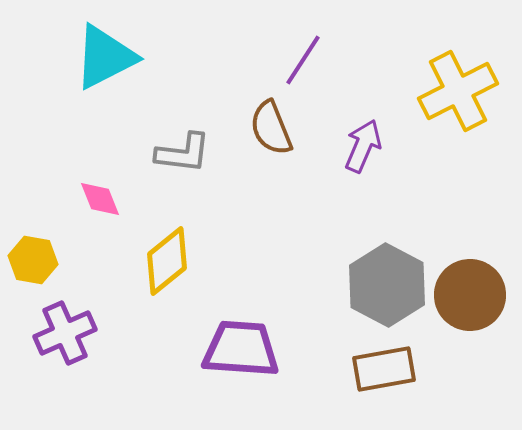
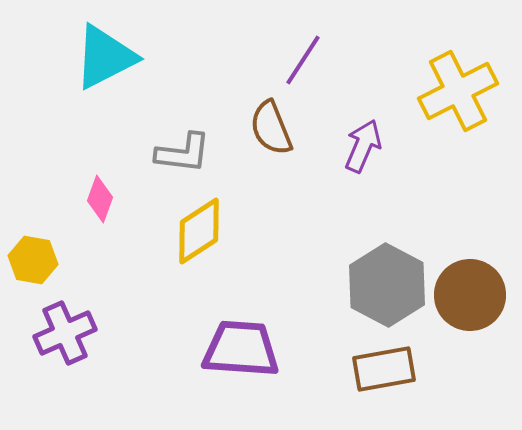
pink diamond: rotated 42 degrees clockwise
yellow diamond: moved 32 px right, 30 px up; rotated 6 degrees clockwise
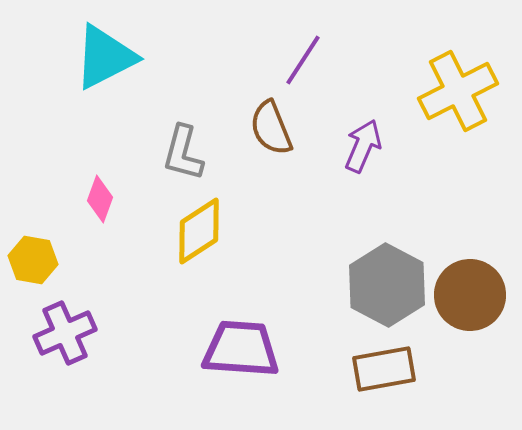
gray L-shape: rotated 98 degrees clockwise
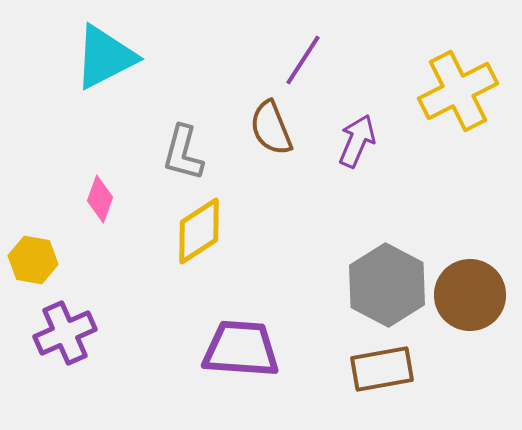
purple arrow: moved 6 px left, 5 px up
brown rectangle: moved 2 px left
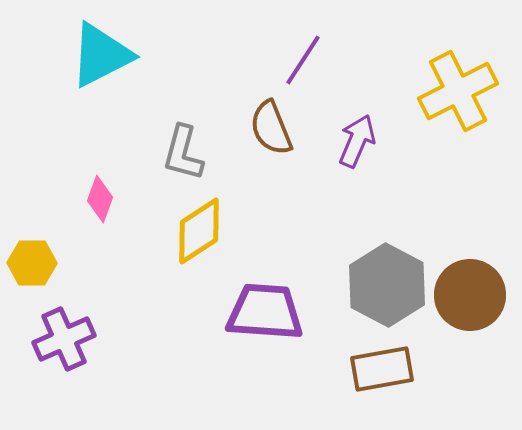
cyan triangle: moved 4 px left, 2 px up
yellow hexagon: moved 1 px left, 3 px down; rotated 9 degrees counterclockwise
purple cross: moved 1 px left, 6 px down
purple trapezoid: moved 24 px right, 37 px up
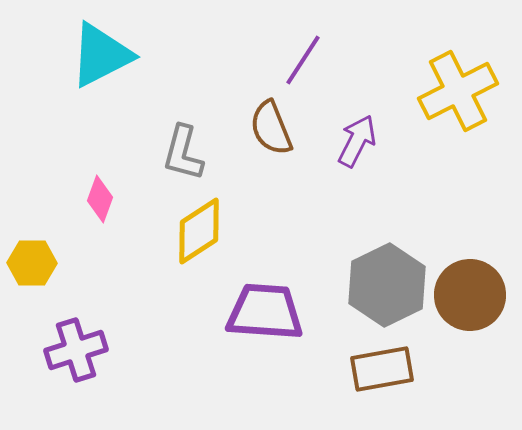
purple arrow: rotated 4 degrees clockwise
gray hexagon: rotated 6 degrees clockwise
purple cross: moved 12 px right, 11 px down; rotated 6 degrees clockwise
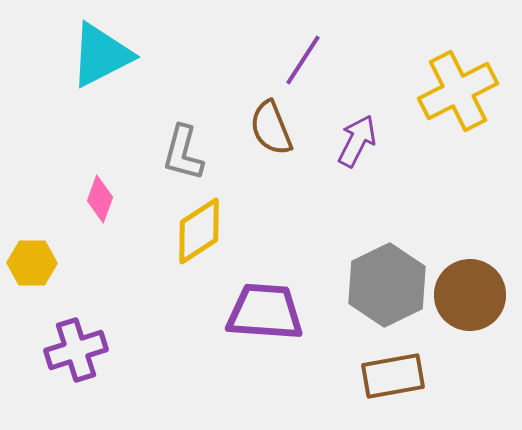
brown rectangle: moved 11 px right, 7 px down
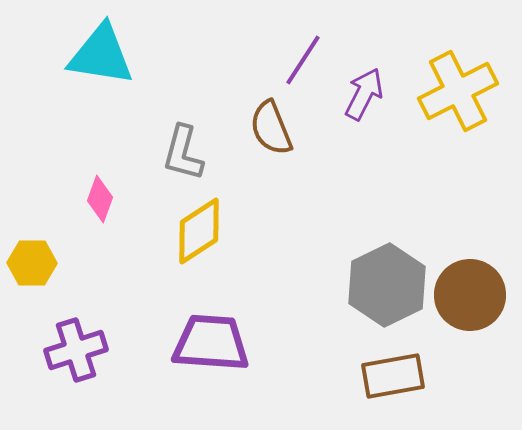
cyan triangle: rotated 36 degrees clockwise
purple arrow: moved 7 px right, 47 px up
purple trapezoid: moved 54 px left, 31 px down
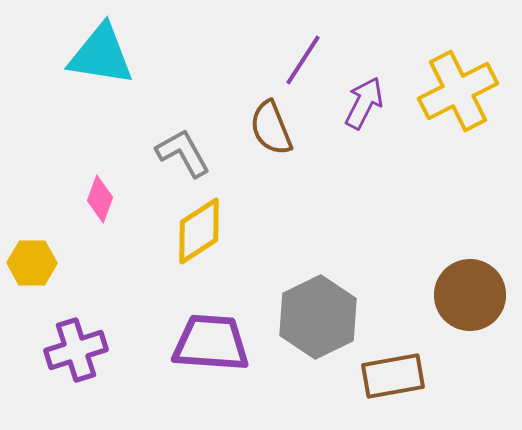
purple arrow: moved 9 px down
gray L-shape: rotated 136 degrees clockwise
gray hexagon: moved 69 px left, 32 px down
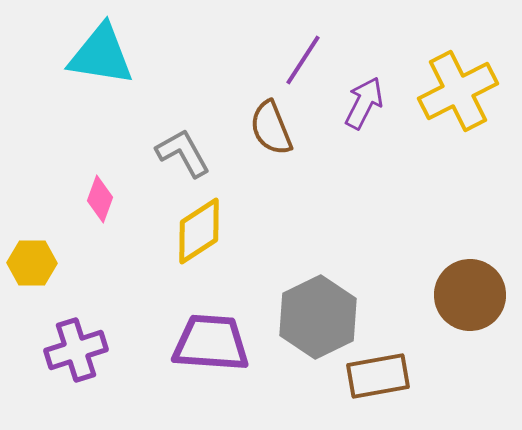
brown rectangle: moved 15 px left
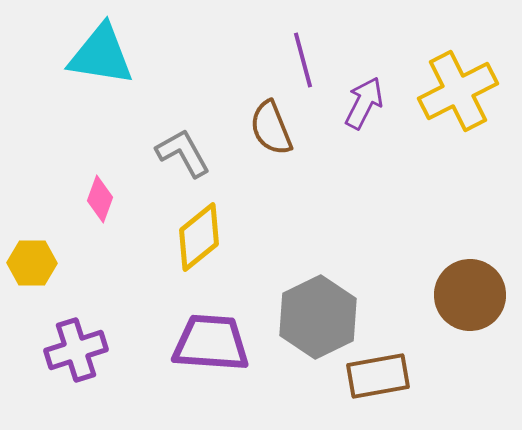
purple line: rotated 48 degrees counterclockwise
yellow diamond: moved 6 px down; rotated 6 degrees counterclockwise
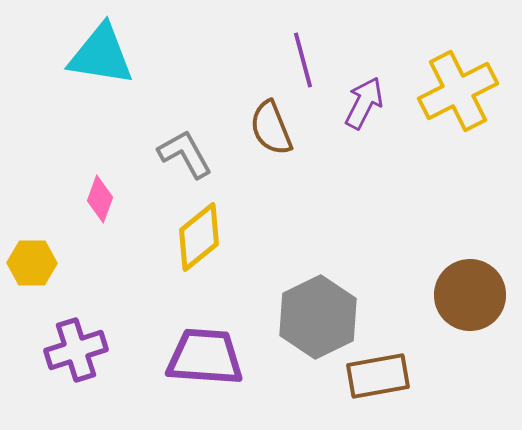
gray L-shape: moved 2 px right, 1 px down
purple trapezoid: moved 6 px left, 14 px down
